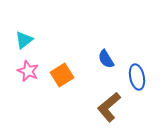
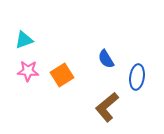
cyan triangle: rotated 18 degrees clockwise
pink star: rotated 20 degrees counterclockwise
blue ellipse: rotated 20 degrees clockwise
brown L-shape: moved 2 px left
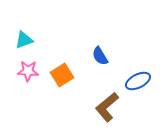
blue semicircle: moved 6 px left, 3 px up
blue ellipse: moved 1 px right, 4 px down; rotated 55 degrees clockwise
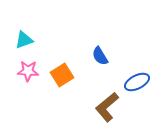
blue ellipse: moved 1 px left, 1 px down
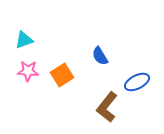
brown L-shape: rotated 12 degrees counterclockwise
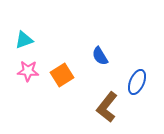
blue ellipse: rotated 40 degrees counterclockwise
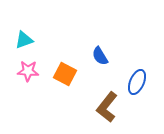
orange square: moved 3 px right, 1 px up; rotated 30 degrees counterclockwise
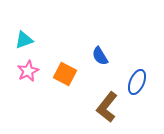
pink star: rotated 30 degrees counterclockwise
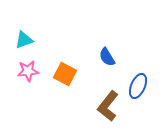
blue semicircle: moved 7 px right, 1 px down
pink star: rotated 20 degrees clockwise
blue ellipse: moved 1 px right, 4 px down
brown L-shape: moved 1 px right, 1 px up
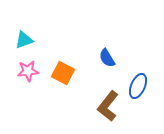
blue semicircle: moved 1 px down
orange square: moved 2 px left, 1 px up
